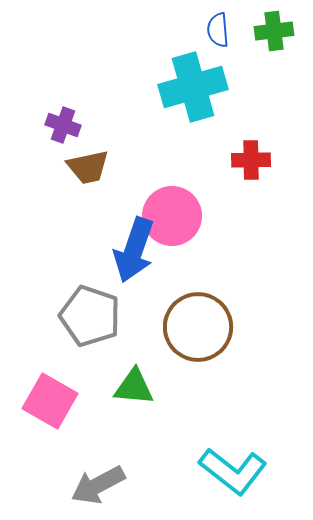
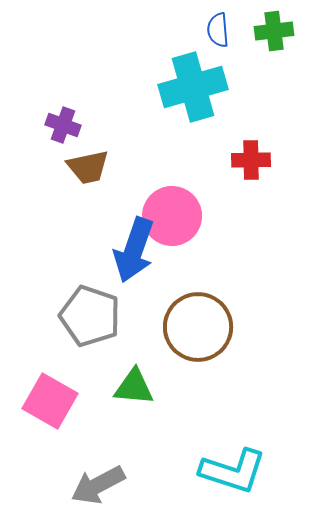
cyan L-shape: rotated 20 degrees counterclockwise
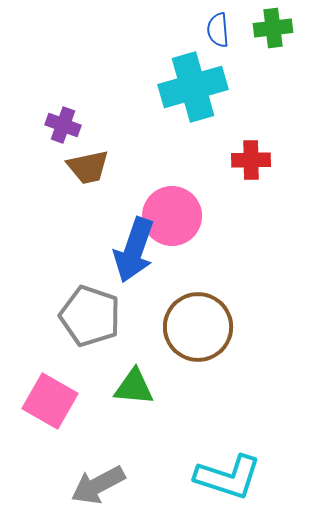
green cross: moved 1 px left, 3 px up
cyan L-shape: moved 5 px left, 6 px down
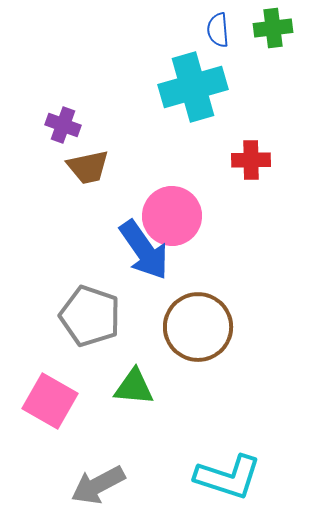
blue arrow: moved 10 px right; rotated 54 degrees counterclockwise
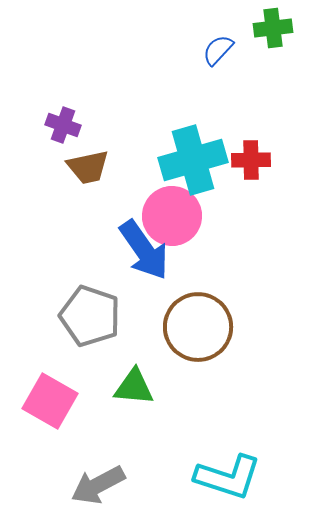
blue semicircle: moved 20 px down; rotated 48 degrees clockwise
cyan cross: moved 73 px down
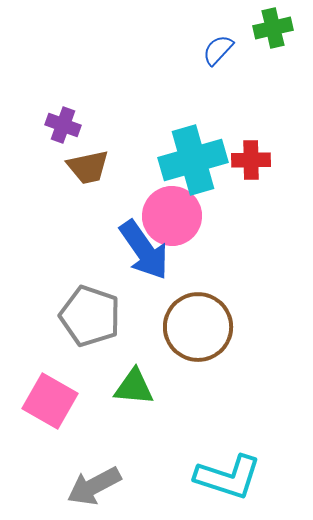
green cross: rotated 6 degrees counterclockwise
gray arrow: moved 4 px left, 1 px down
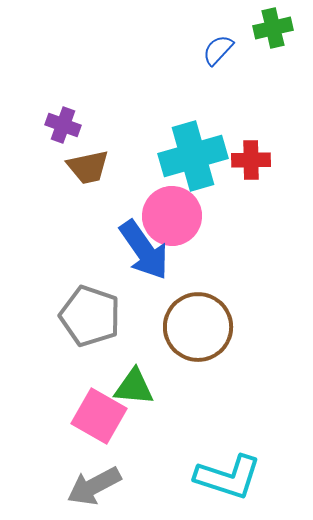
cyan cross: moved 4 px up
pink square: moved 49 px right, 15 px down
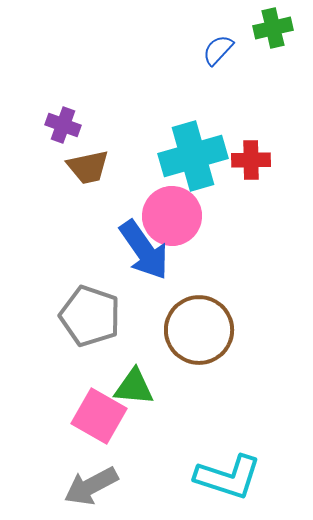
brown circle: moved 1 px right, 3 px down
gray arrow: moved 3 px left
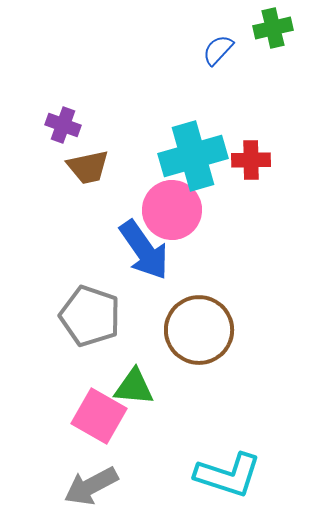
pink circle: moved 6 px up
cyan L-shape: moved 2 px up
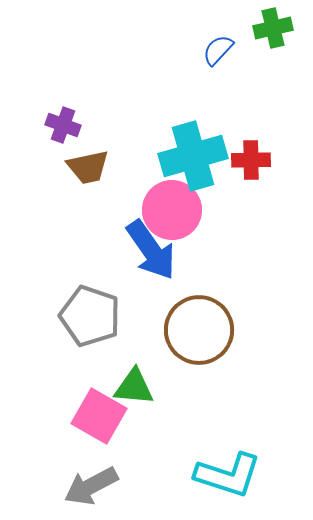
blue arrow: moved 7 px right
